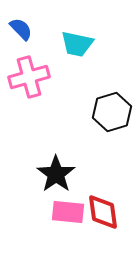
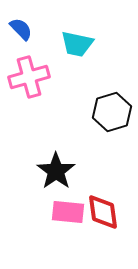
black star: moved 3 px up
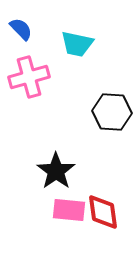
black hexagon: rotated 21 degrees clockwise
pink rectangle: moved 1 px right, 2 px up
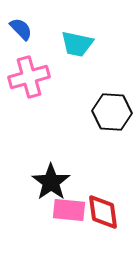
black star: moved 5 px left, 11 px down
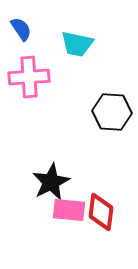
blue semicircle: rotated 10 degrees clockwise
pink cross: rotated 12 degrees clockwise
black star: rotated 9 degrees clockwise
red diamond: moved 2 px left; rotated 15 degrees clockwise
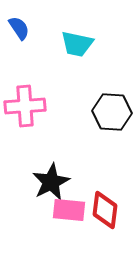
blue semicircle: moved 2 px left, 1 px up
pink cross: moved 4 px left, 29 px down
red diamond: moved 4 px right, 2 px up
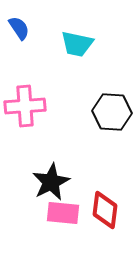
pink rectangle: moved 6 px left, 3 px down
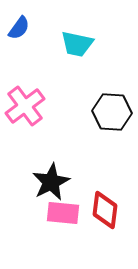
blue semicircle: rotated 70 degrees clockwise
pink cross: rotated 33 degrees counterclockwise
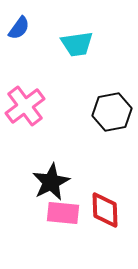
cyan trapezoid: rotated 20 degrees counterclockwise
black hexagon: rotated 15 degrees counterclockwise
red diamond: rotated 9 degrees counterclockwise
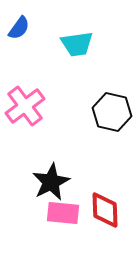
black hexagon: rotated 24 degrees clockwise
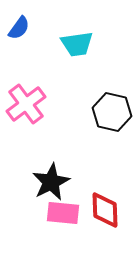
pink cross: moved 1 px right, 2 px up
